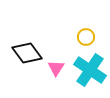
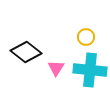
black diamond: moved 1 px left, 1 px up; rotated 16 degrees counterclockwise
cyan cross: rotated 28 degrees counterclockwise
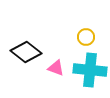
pink triangle: rotated 42 degrees counterclockwise
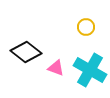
yellow circle: moved 10 px up
cyan cross: rotated 24 degrees clockwise
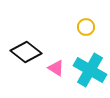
pink triangle: rotated 12 degrees clockwise
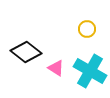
yellow circle: moved 1 px right, 2 px down
cyan cross: moved 1 px down
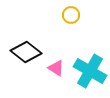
yellow circle: moved 16 px left, 14 px up
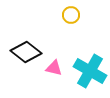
pink triangle: moved 2 px left; rotated 18 degrees counterclockwise
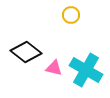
cyan cross: moved 4 px left, 1 px up
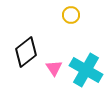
black diamond: rotated 76 degrees counterclockwise
pink triangle: rotated 42 degrees clockwise
